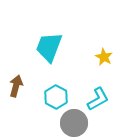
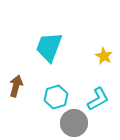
yellow star: moved 1 px up
cyan hexagon: rotated 15 degrees clockwise
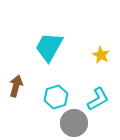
cyan trapezoid: rotated 8 degrees clockwise
yellow star: moved 3 px left, 1 px up
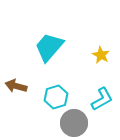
cyan trapezoid: rotated 12 degrees clockwise
brown arrow: rotated 90 degrees counterclockwise
cyan L-shape: moved 4 px right
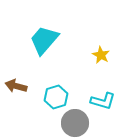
cyan trapezoid: moved 5 px left, 7 px up
cyan L-shape: moved 1 px right, 2 px down; rotated 45 degrees clockwise
gray circle: moved 1 px right
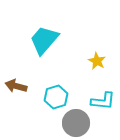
yellow star: moved 4 px left, 6 px down
cyan L-shape: rotated 10 degrees counterclockwise
gray circle: moved 1 px right
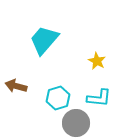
cyan hexagon: moved 2 px right, 1 px down
cyan L-shape: moved 4 px left, 3 px up
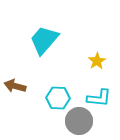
yellow star: rotated 12 degrees clockwise
brown arrow: moved 1 px left
cyan hexagon: rotated 20 degrees clockwise
gray circle: moved 3 px right, 2 px up
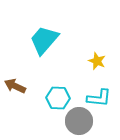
yellow star: rotated 18 degrees counterclockwise
brown arrow: rotated 10 degrees clockwise
